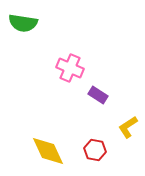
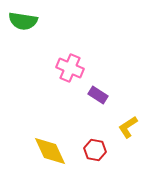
green semicircle: moved 2 px up
yellow diamond: moved 2 px right
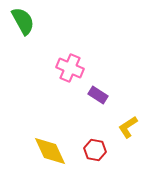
green semicircle: rotated 128 degrees counterclockwise
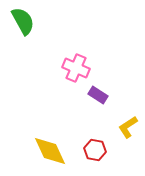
pink cross: moved 6 px right
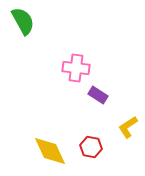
pink cross: rotated 16 degrees counterclockwise
red hexagon: moved 4 px left, 3 px up
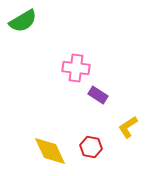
green semicircle: rotated 88 degrees clockwise
